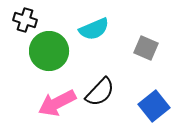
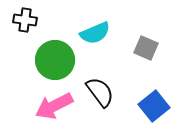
black cross: rotated 10 degrees counterclockwise
cyan semicircle: moved 1 px right, 4 px down
green circle: moved 6 px right, 9 px down
black semicircle: rotated 80 degrees counterclockwise
pink arrow: moved 3 px left, 3 px down
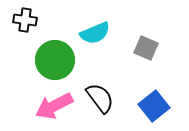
black semicircle: moved 6 px down
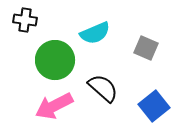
black semicircle: moved 3 px right, 10 px up; rotated 12 degrees counterclockwise
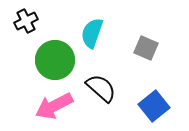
black cross: moved 1 px right, 1 px down; rotated 35 degrees counterclockwise
cyan semicircle: moved 3 px left; rotated 132 degrees clockwise
black semicircle: moved 2 px left
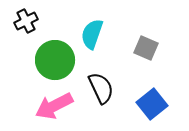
cyan semicircle: moved 1 px down
black semicircle: rotated 24 degrees clockwise
blue square: moved 2 px left, 2 px up
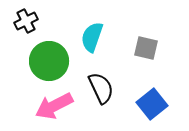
cyan semicircle: moved 3 px down
gray square: rotated 10 degrees counterclockwise
green circle: moved 6 px left, 1 px down
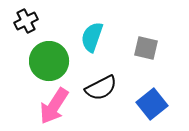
black semicircle: rotated 88 degrees clockwise
pink arrow: rotated 30 degrees counterclockwise
